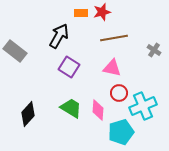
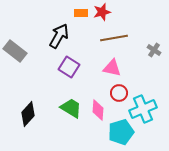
cyan cross: moved 3 px down
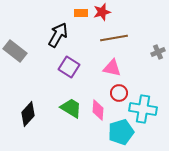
black arrow: moved 1 px left, 1 px up
gray cross: moved 4 px right, 2 px down; rotated 32 degrees clockwise
cyan cross: rotated 32 degrees clockwise
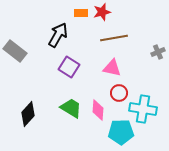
cyan pentagon: rotated 15 degrees clockwise
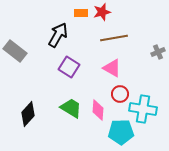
pink triangle: rotated 18 degrees clockwise
red circle: moved 1 px right, 1 px down
